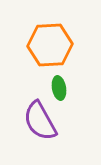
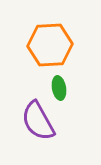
purple semicircle: moved 2 px left
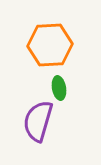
purple semicircle: rotated 45 degrees clockwise
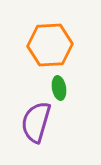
purple semicircle: moved 2 px left, 1 px down
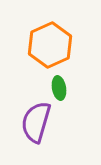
orange hexagon: rotated 21 degrees counterclockwise
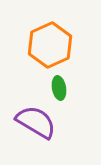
purple semicircle: rotated 105 degrees clockwise
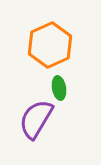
purple semicircle: moved 3 px up; rotated 90 degrees counterclockwise
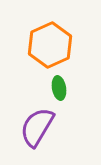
purple semicircle: moved 1 px right, 8 px down
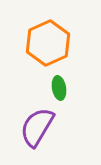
orange hexagon: moved 2 px left, 2 px up
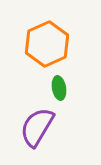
orange hexagon: moved 1 px left, 1 px down
